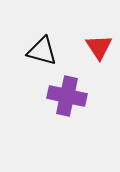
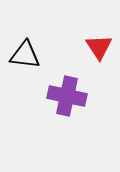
black triangle: moved 17 px left, 4 px down; rotated 8 degrees counterclockwise
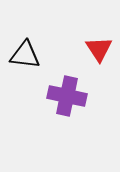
red triangle: moved 2 px down
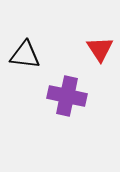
red triangle: moved 1 px right
